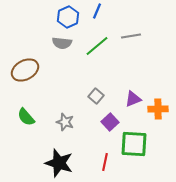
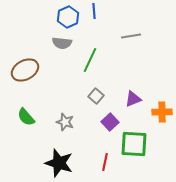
blue line: moved 3 px left; rotated 28 degrees counterclockwise
green line: moved 7 px left, 14 px down; rotated 25 degrees counterclockwise
orange cross: moved 4 px right, 3 px down
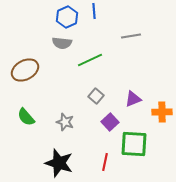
blue hexagon: moved 1 px left
green line: rotated 40 degrees clockwise
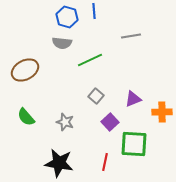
blue hexagon: rotated 20 degrees counterclockwise
black star: rotated 8 degrees counterclockwise
